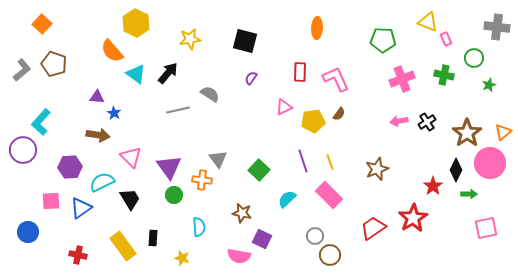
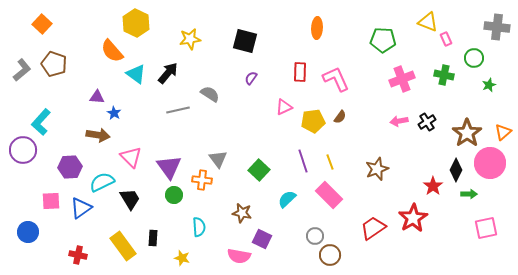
brown semicircle at (339, 114): moved 1 px right, 3 px down
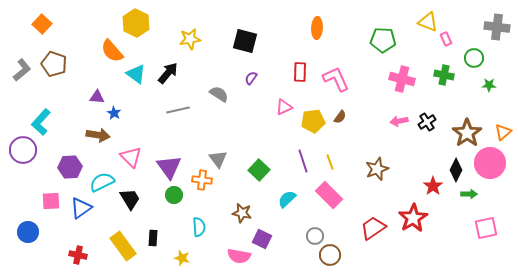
pink cross at (402, 79): rotated 35 degrees clockwise
green star at (489, 85): rotated 24 degrees clockwise
gray semicircle at (210, 94): moved 9 px right
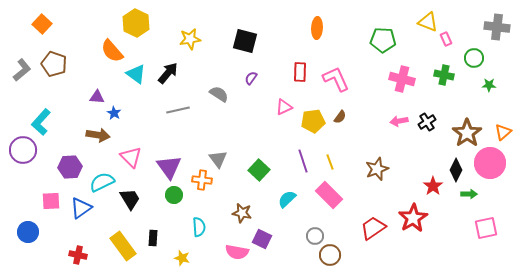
pink semicircle at (239, 256): moved 2 px left, 4 px up
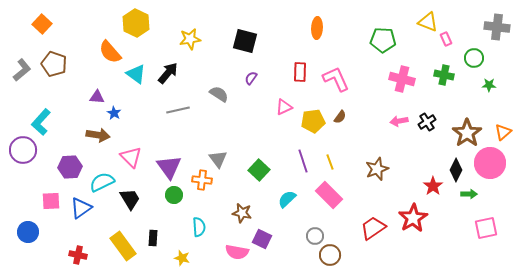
orange semicircle at (112, 51): moved 2 px left, 1 px down
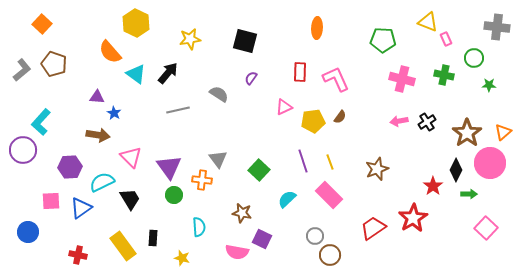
pink square at (486, 228): rotated 35 degrees counterclockwise
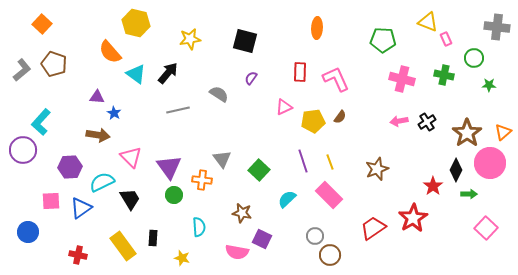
yellow hexagon at (136, 23): rotated 12 degrees counterclockwise
gray triangle at (218, 159): moved 4 px right
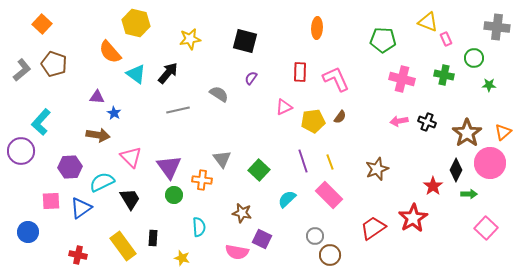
black cross at (427, 122): rotated 36 degrees counterclockwise
purple circle at (23, 150): moved 2 px left, 1 px down
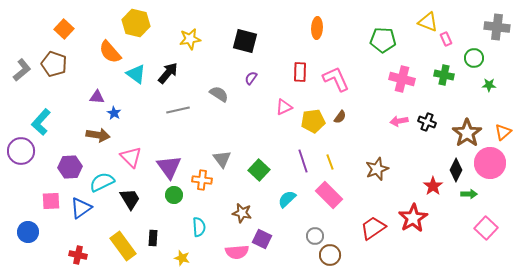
orange square at (42, 24): moved 22 px right, 5 px down
pink semicircle at (237, 252): rotated 15 degrees counterclockwise
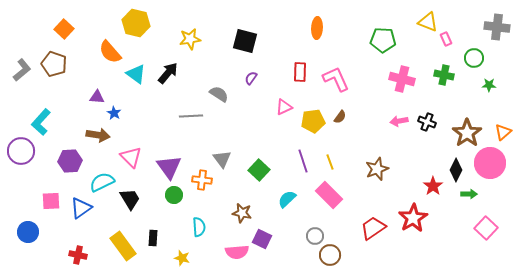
gray line at (178, 110): moved 13 px right, 6 px down; rotated 10 degrees clockwise
purple hexagon at (70, 167): moved 6 px up
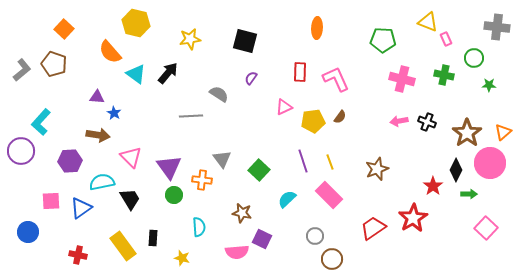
cyan semicircle at (102, 182): rotated 15 degrees clockwise
brown circle at (330, 255): moved 2 px right, 4 px down
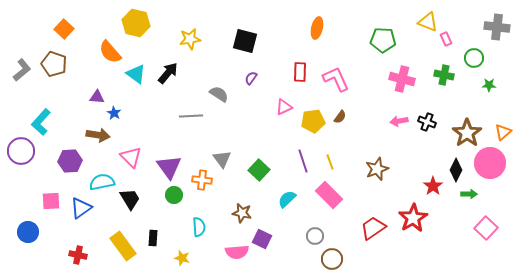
orange ellipse at (317, 28): rotated 10 degrees clockwise
